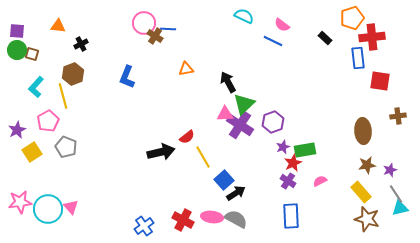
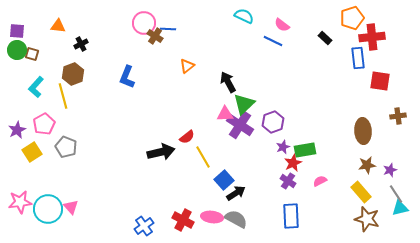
orange triangle at (186, 69): moved 1 px right, 3 px up; rotated 28 degrees counterclockwise
pink pentagon at (48, 121): moved 4 px left, 3 px down
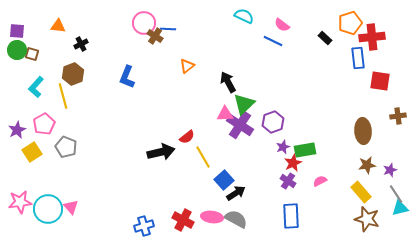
orange pentagon at (352, 18): moved 2 px left, 5 px down
blue cross at (144, 226): rotated 18 degrees clockwise
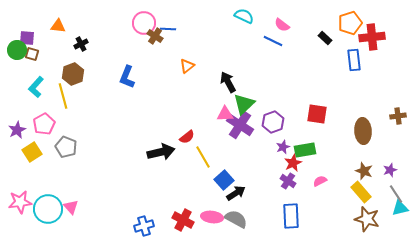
purple square at (17, 31): moved 10 px right, 7 px down
blue rectangle at (358, 58): moved 4 px left, 2 px down
red square at (380, 81): moved 63 px left, 33 px down
brown star at (367, 165): moved 3 px left, 6 px down; rotated 30 degrees clockwise
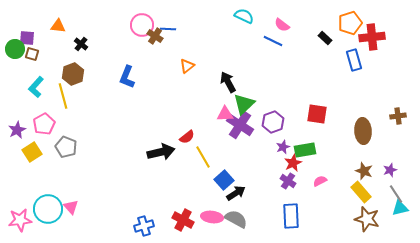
pink circle at (144, 23): moved 2 px left, 2 px down
black cross at (81, 44): rotated 24 degrees counterclockwise
green circle at (17, 50): moved 2 px left, 1 px up
blue rectangle at (354, 60): rotated 10 degrees counterclockwise
pink star at (20, 202): moved 18 px down
